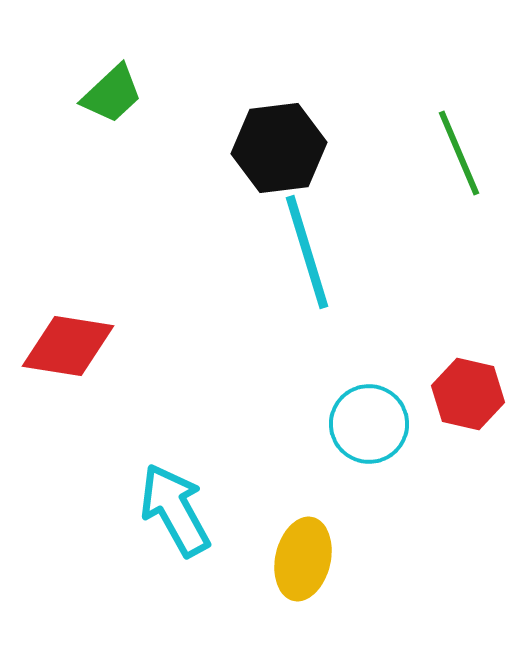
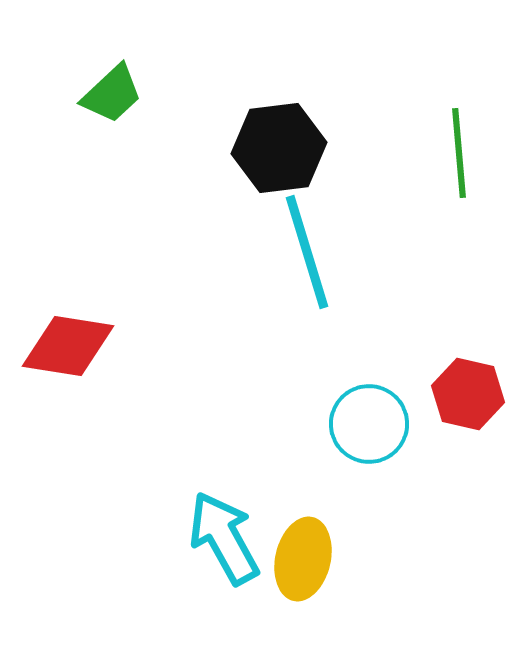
green line: rotated 18 degrees clockwise
cyan arrow: moved 49 px right, 28 px down
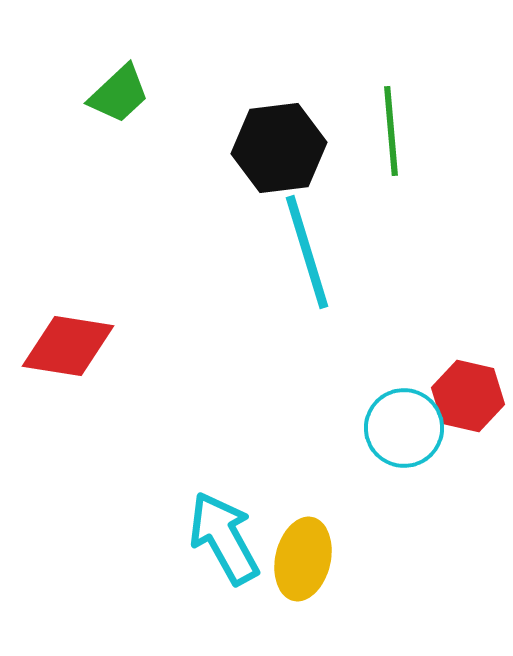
green trapezoid: moved 7 px right
green line: moved 68 px left, 22 px up
red hexagon: moved 2 px down
cyan circle: moved 35 px right, 4 px down
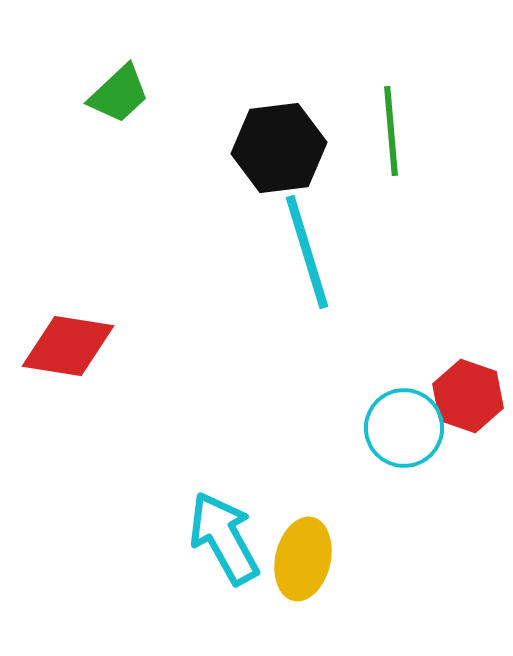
red hexagon: rotated 6 degrees clockwise
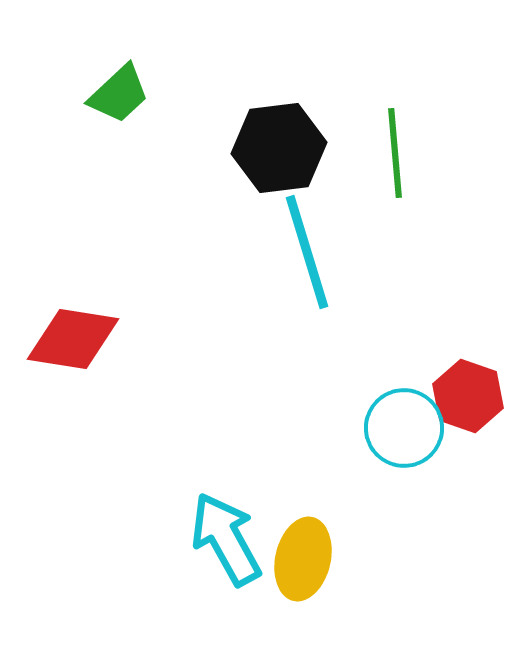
green line: moved 4 px right, 22 px down
red diamond: moved 5 px right, 7 px up
cyan arrow: moved 2 px right, 1 px down
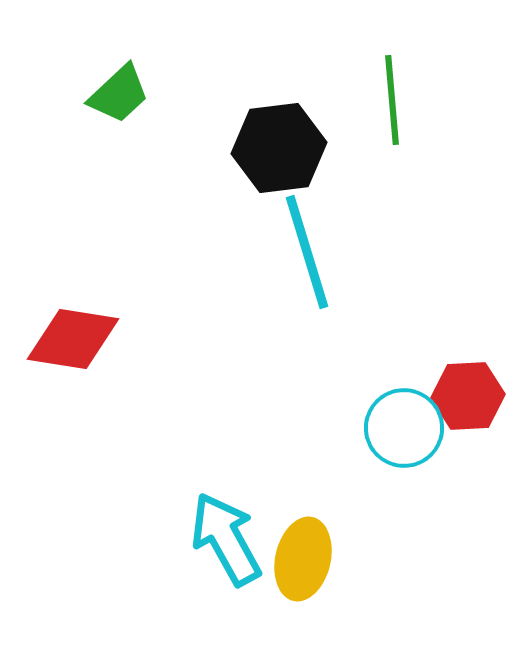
green line: moved 3 px left, 53 px up
red hexagon: rotated 22 degrees counterclockwise
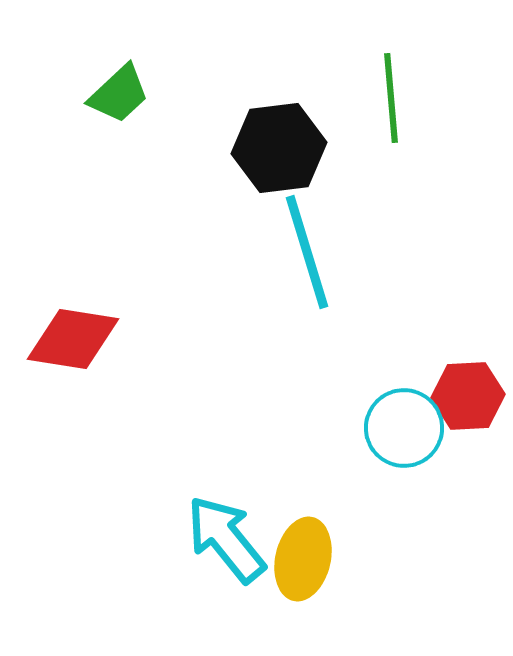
green line: moved 1 px left, 2 px up
cyan arrow: rotated 10 degrees counterclockwise
